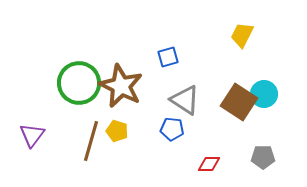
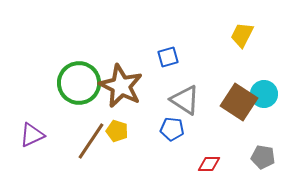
purple triangle: rotated 28 degrees clockwise
brown line: rotated 18 degrees clockwise
gray pentagon: rotated 10 degrees clockwise
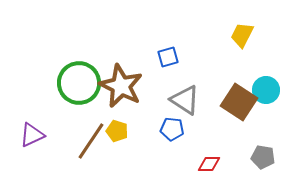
cyan circle: moved 2 px right, 4 px up
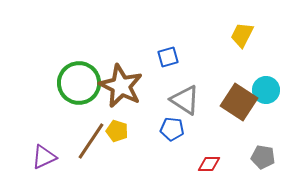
purple triangle: moved 12 px right, 22 px down
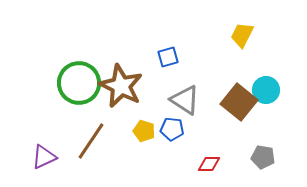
brown square: rotated 6 degrees clockwise
yellow pentagon: moved 27 px right
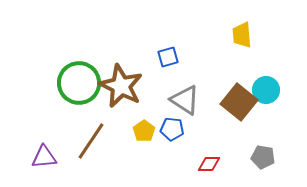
yellow trapezoid: rotated 32 degrees counterclockwise
yellow pentagon: rotated 20 degrees clockwise
purple triangle: rotated 20 degrees clockwise
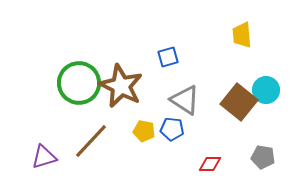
yellow pentagon: rotated 25 degrees counterclockwise
brown line: rotated 9 degrees clockwise
purple triangle: rotated 12 degrees counterclockwise
red diamond: moved 1 px right
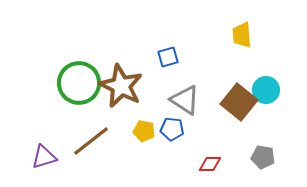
brown line: rotated 9 degrees clockwise
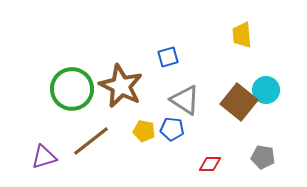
green circle: moved 7 px left, 6 px down
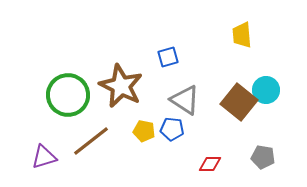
green circle: moved 4 px left, 6 px down
